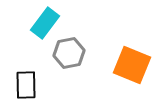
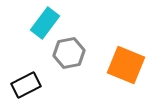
orange square: moved 6 px left
black rectangle: rotated 64 degrees clockwise
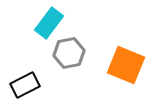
cyan rectangle: moved 4 px right
black rectangle: moved 1 px left
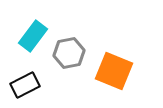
cyan rectangle: moved 16 px left, 13 px down
orange square: moved 12 px left, 6 px down
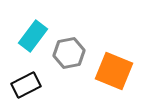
black rectangle: moved 1 px right
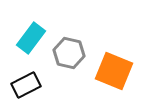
cyan rectangle: moved 2 px left, 2 px down
gray hexagon: rotated 24 degrees clockwise
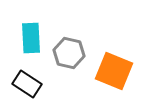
cyan rectangle: rotated 40 degrees counterclockwise
black rectangle: moved 1 px right, 1 px up; rotated 60 degrees clockwise
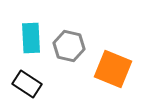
gray hexagon: moved 7 px up
orange square: moved 1 px left, 2 px up
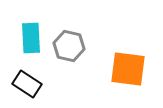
orange square: moved 15 px right; rotated 15 degrees counterclockwise
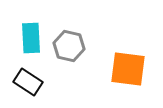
black rectangle: moved 1 px right, 2 px up
